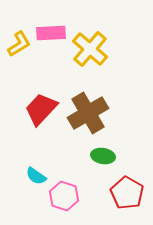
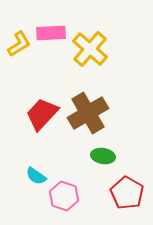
red trapezoid: moved 1 px right, 5 px down
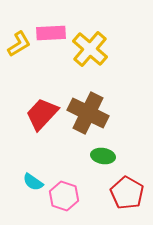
brown cross: rotated 33 degrees counterclockwise
cyan semicircle: moved 3 px left, 6 px down
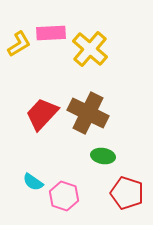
red pentagon: rotated 12 degrees counterclockwise
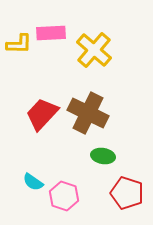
yellow L-shape: rotated 32 degrees clockwise
yellow cross: moved 4 px right, 1 px down
